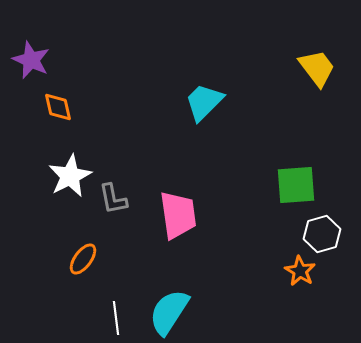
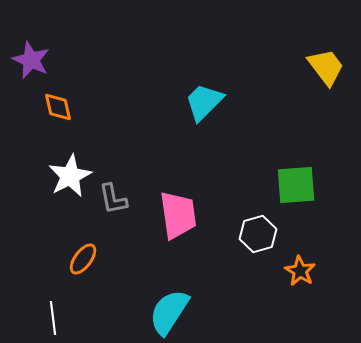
yellow trapezoid: moved 9 px right, 1 px up
white hexagon: moved 64 px left
white line: moved 63 px left
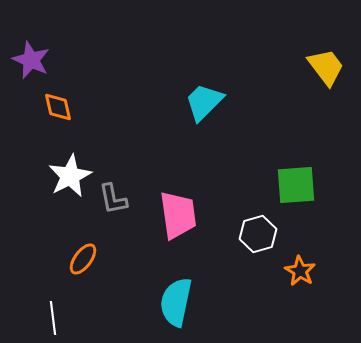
cyan semicircle: moved 7 px right, 10 px up; rotated 21 degrees counterclockwise
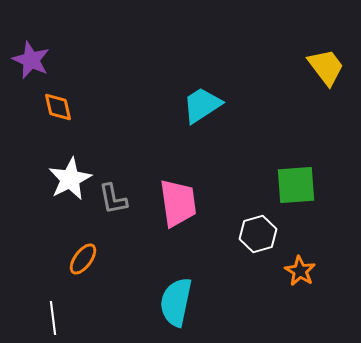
cyan trapezoid: moved 2 px left, 3 px down; rotated 12 degrees clockwise
white star: moved 3 px down
pink trapezoid: moved 12 px up
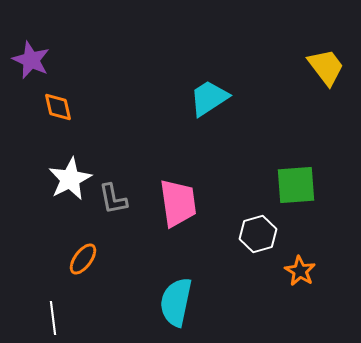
cyan trapezoid: moved 7 px right, 7 px up
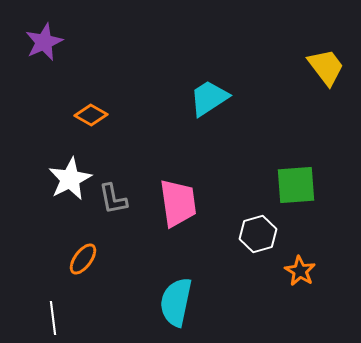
purple star: moved 13 px right, 18 px up; rotated 24 degrees clockwise
orange diamond: moved 33 px right, 8 px down; rotated 48 degrees counterclockwise
